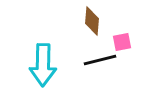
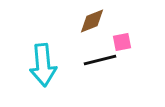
brown diamond: rotated 64 degrees clockwise
cyan arrow: rotated 6 degrees counterclockwise
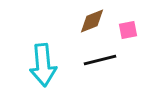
pink square: moved 6 px right, 12 px up
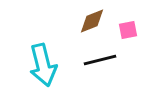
cyan arrow: rotated 9 degrees counterclockwise
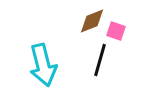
pink square: moved 12 px left, 1 px down; rotated 30 degrees clockwise
black line: rotated 60 degrees counterclockwise
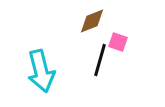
pink square: moved 2 px right, 11 px down
cyan arrow: moved 2 px left, 6 px down
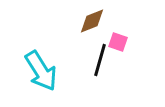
cyan arrow: rotated 18 degrees counterclockwise
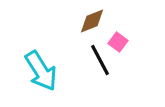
pink square: rotated 18 degrees clockwise
black line: rotated 44 degrees counterclockwise
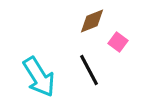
black line: moved 11 px left, 10 px down
cyan arrow: moved 2 px left, 6 px down
